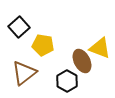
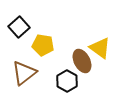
yellow triangle: rotated 15 degrees clockwise
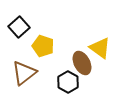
yellow pentagon: moved 1 px down; rotated 10 degrees clockwise
brown ellipse: moved 2 px down
black hexagon: moved 1 px right, 1 px down
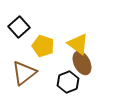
yellow triangle: moved 22 px left, 4 px up
black hexagon: rotated 10 degrees clockwise
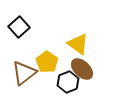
yellow pentagon: moved 4 px right, 16 px down; rotated 15 degrees clockwise
brown ellipse: moved 6 px down; rotated 20 degrees counterclockwise
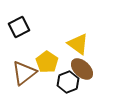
black square: rotated 15 degrees clockwise
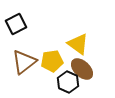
black square: moved 3 px left, 3 px up
yellow pentagon: moved 5 px right, 1 px up; rotated 30 degrees clockwise
brown triangle: moved 11 px up
black hexagon: rotated 15 degrees counterclockwise
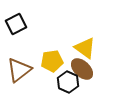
yellow triangle: moved 7 px right, 4 px down
brown triangle: moved 5 px left, 8 px down
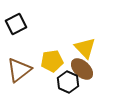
yellow triangle: rotated 10 degrees clockwise
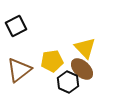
black square: moved 2 px down
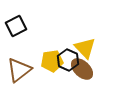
black hexagon: moved 22 px up
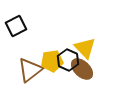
brown triangle: moved 11 px right
